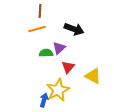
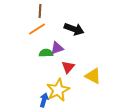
orange line: rotated 18 degrees counterclockwise
purple triangle: moved 2 px left; rotated 24 degrees clockwise
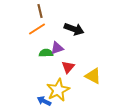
brown line: rotated 16 degrees counterclockwise
blue arrow: moved 1 px down; rotated 80 degrees counterclockwise
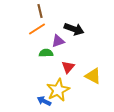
purple triangle: moved 1 px right, 7 px up
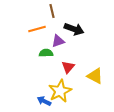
brown line: moved 12 px right
orange line: rotated 18 degrees clockwise
yellow triangle: moved 2 px right
yellow star: moved 2 px right, 1 px down
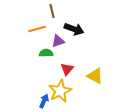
red triangle: moved 1 px left, 2 px down
blue arrow: rotated 88 degrees clockwise
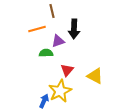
black arrow: rotated 72 degrees clockwise
red triangle: moved 1 px down
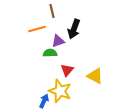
black arrow: rotated 18 degrees clockwise
green semicircle: moved 4 px right
yellow star: rotated 25 degrees counterclockwise
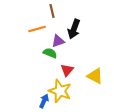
green semicircle: rotated 24 degrees clockwise
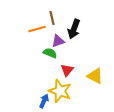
brown line: moved 7 px down
